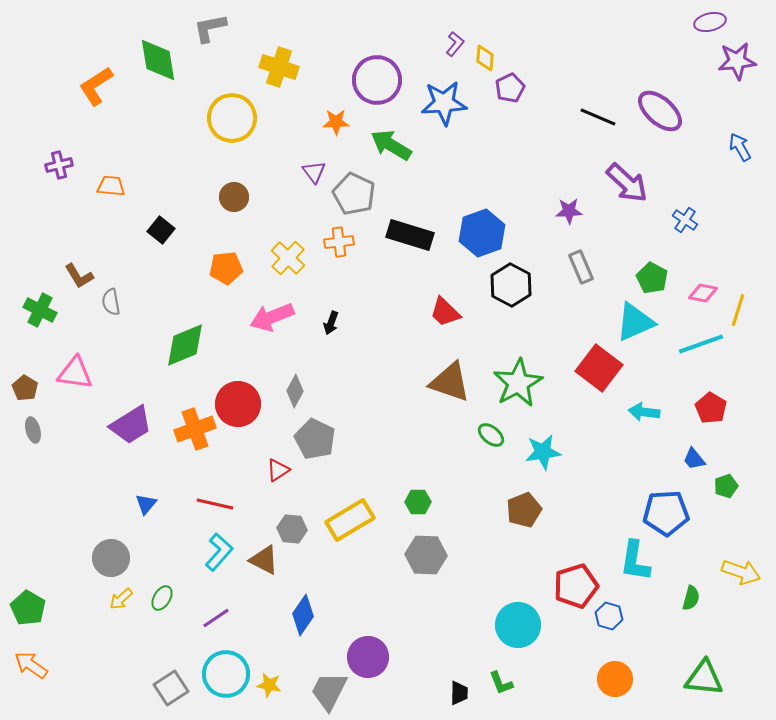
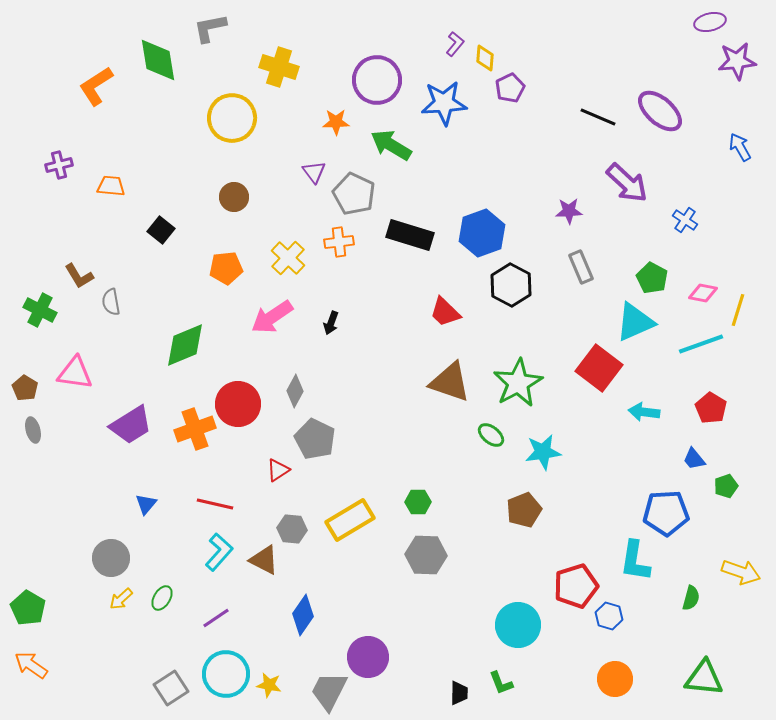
pink arrow at (272, 317): rotated 12 degrees counterclockwise
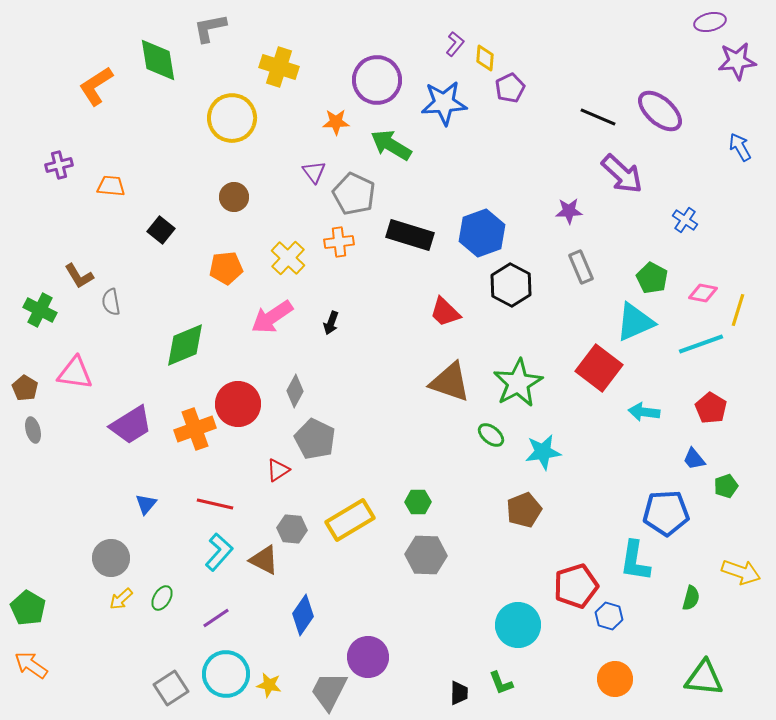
purple arrow at (627, 183): moved 5 px left, 9 px up
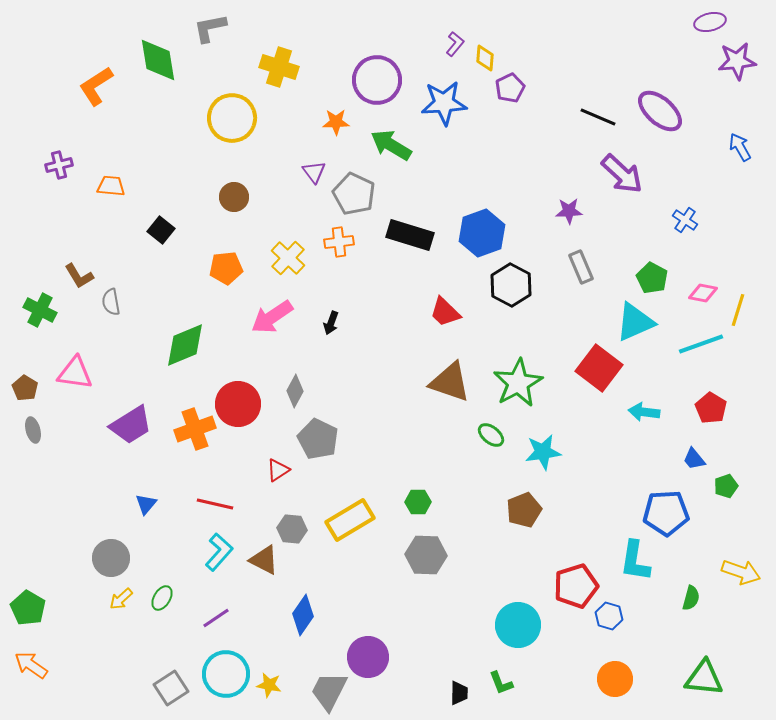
gray pentagon at (315, 439): moved 3 px right
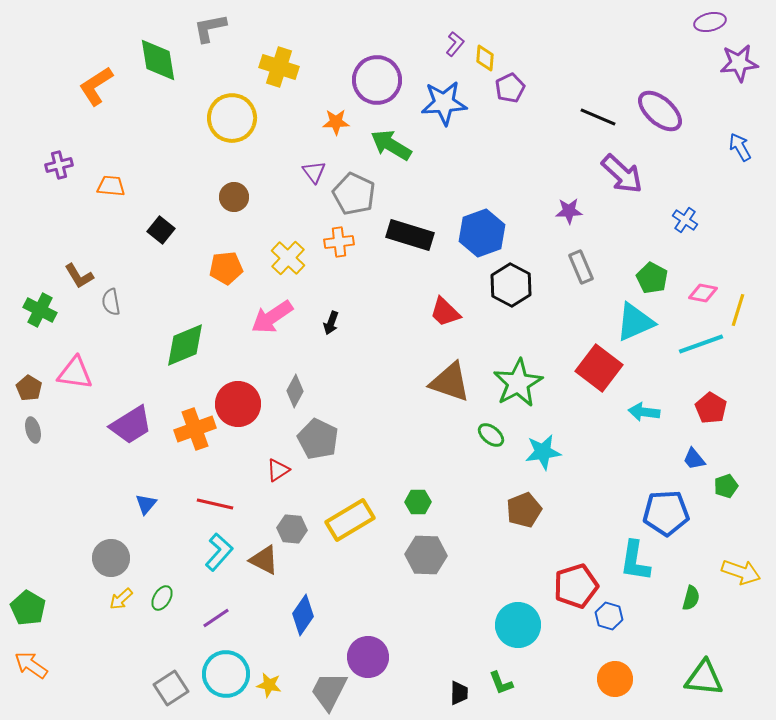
purple star at (737, 61): moved 2 px right, 2 px down
brown pentagon at (25, 388): moved 4 px right
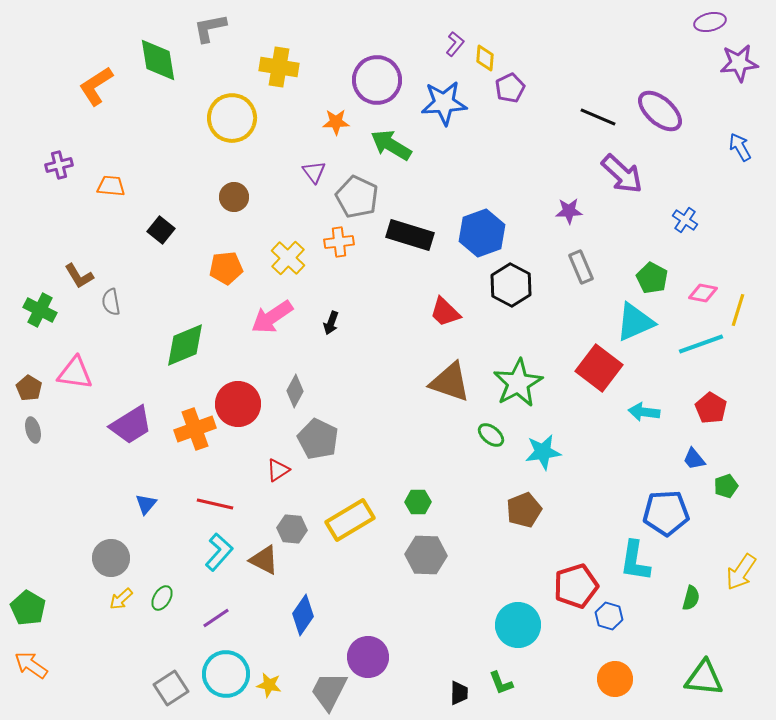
yellow cross at (279, 67): rotated 9 degrees counterclockwise
gray pentagon at (354, 194): moved 3 px right, 3 px down
yellow arrow at (741, 572): rotated 105 degrees clockwise
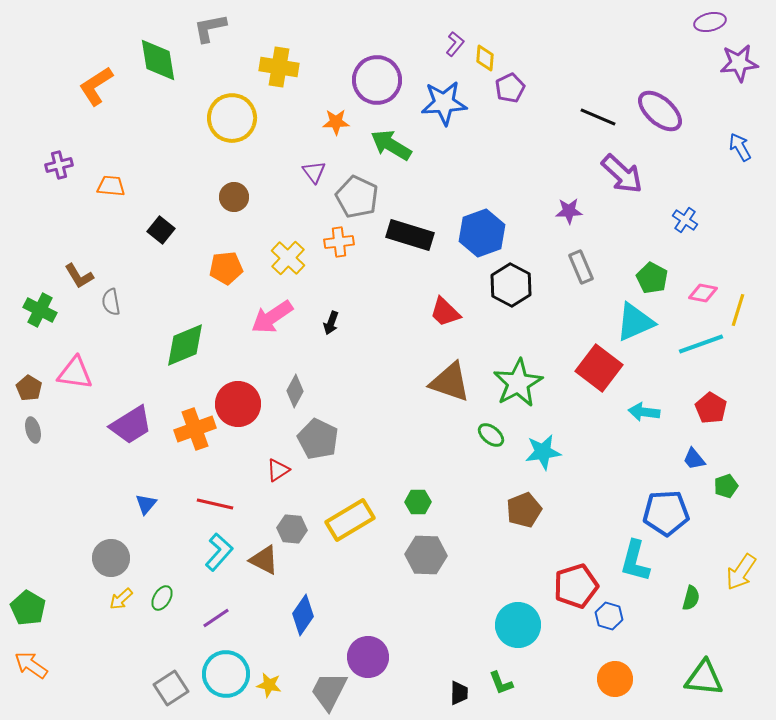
cyan L-shape at (635, 561): rotated 6 degrees clockwise
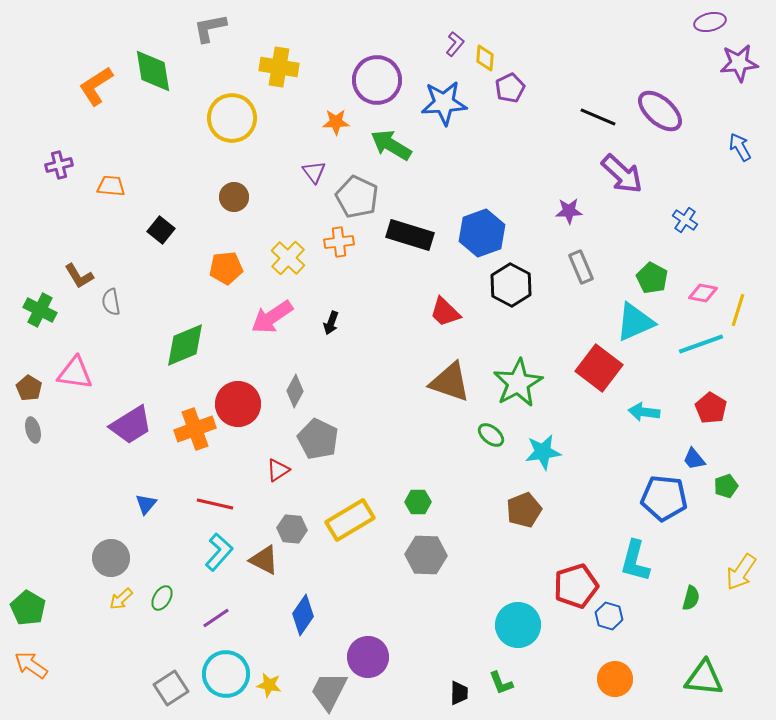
green diamond at (158, 60): moved 5 px left, 11 px down
blue pentagon at (666, 513): moved 2 px left, 15 px up; rotated 9 degrees clockwise
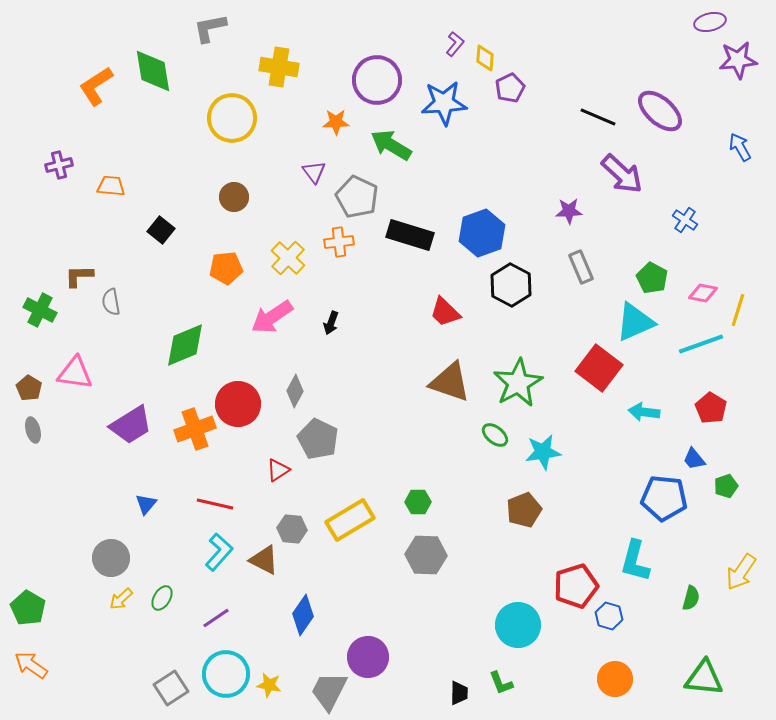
purple star at (739, 63): moved 1 px left, 3 px up
brown L-shape at (79, 276): rotated 120 degrees clockwise
green ellipse at (491, 435): moved 4 px right
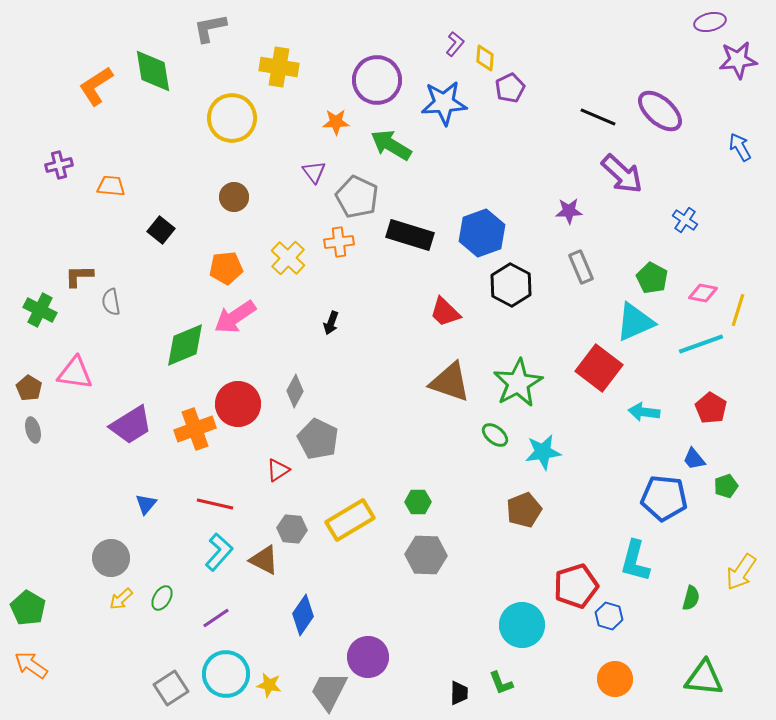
pink arrow at (272, 317): moved 37 px left
cyan circle at (518, 625): moved 4 px right
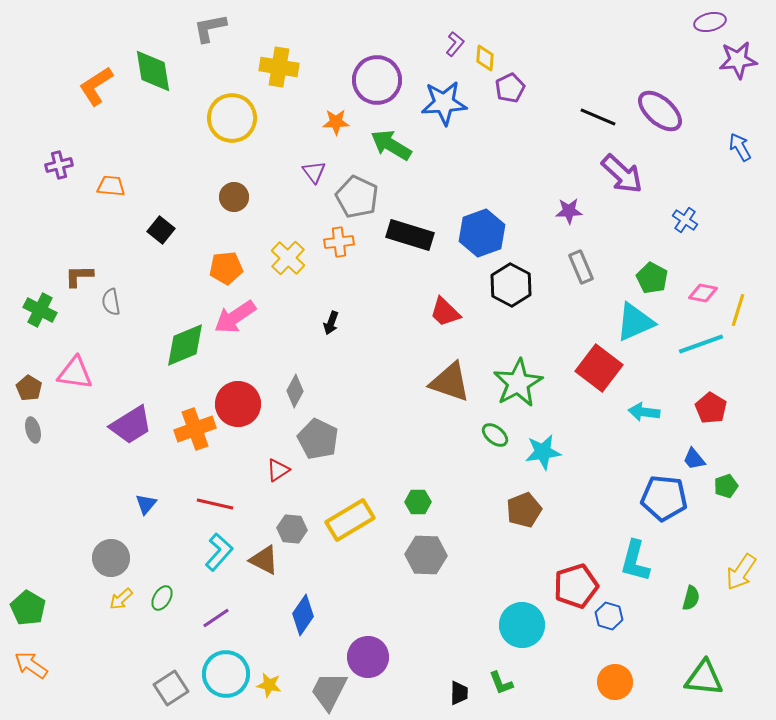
orange circle at (615, 679): moved 3 px down
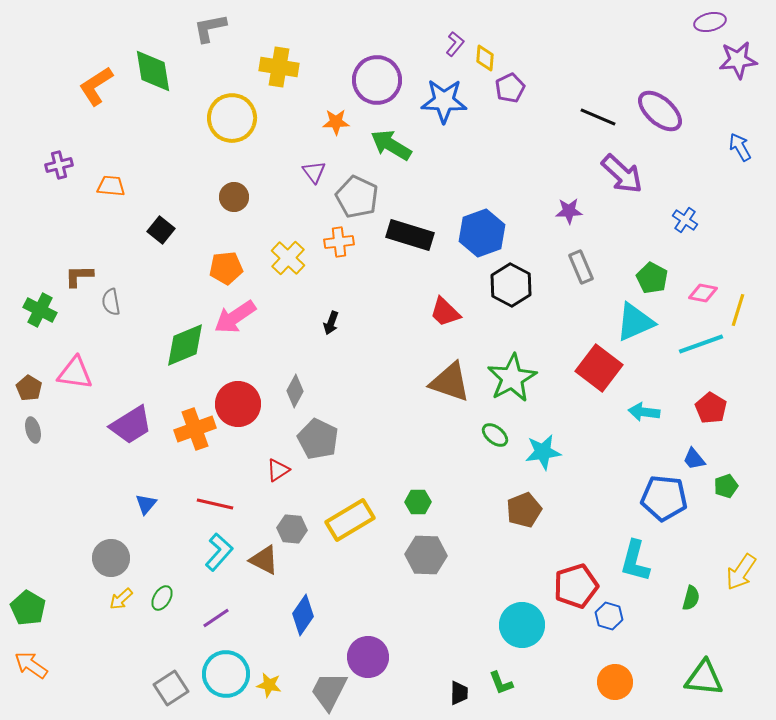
blue star at (444, 103): moved 2 px up; rotated 6 degrees clockwise
green star at (518, 383): moved 6 px left, 5 px up
